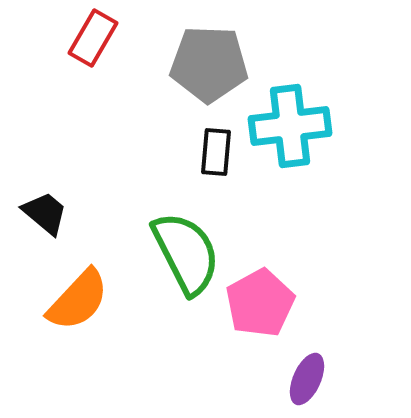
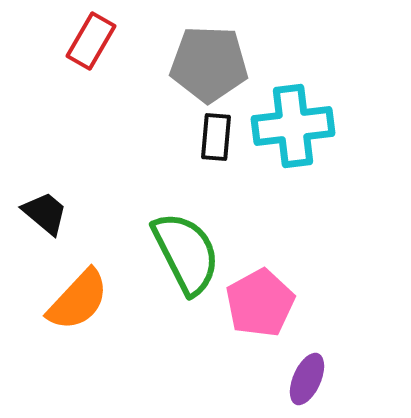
red rectangle: moved 2 px left, 3 px down
cyan cross: moved 3 px right
black rectangle: moved 15 px up
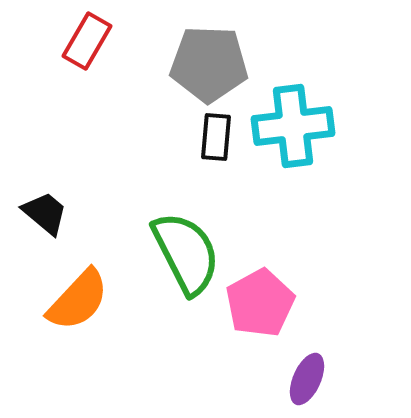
red rectangle: moved 4 px left
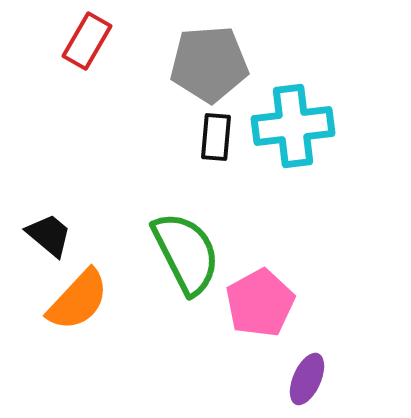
gray pentagon: rotated 6 degrees counterclockwise
black trapezoid: moved 4 px right, 22 px down
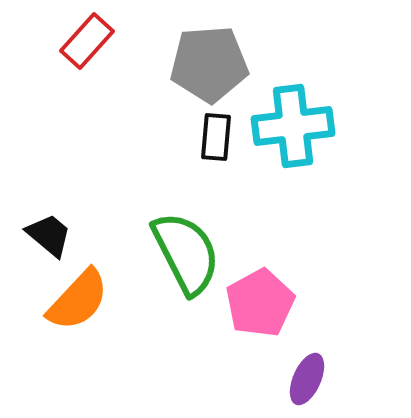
red rectangle: rotated 12 degrees clockwise
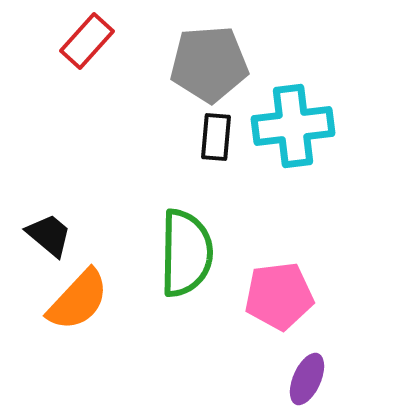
green semicircle: rotated 28 degrees clockwise
pink pentagon: moved 19 px right, 7 px up; rotated 22 degrees clockwise
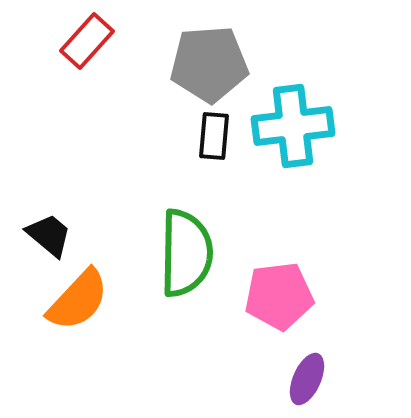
black rectangle: moved 2 px left, 1 px up
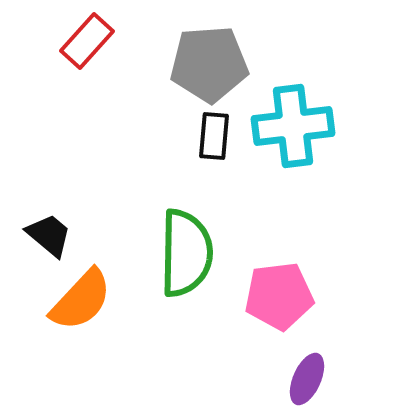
orange semicircle: moved 3 px right
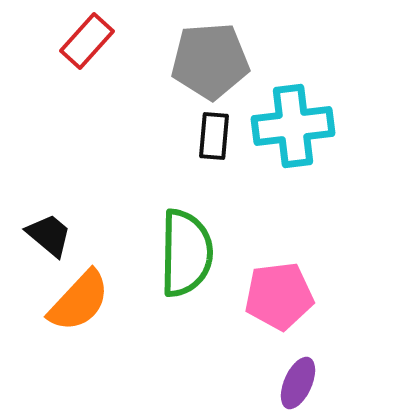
gray pentagon: moved 1 px right, 3 px up
orange semicircle: moved 2 px left, 1 px down
purple ellipse: moved 9 px left, 4 px down
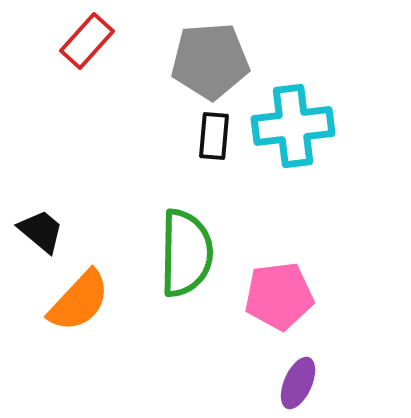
black trapezoid: moved 8 px left, 4 px up
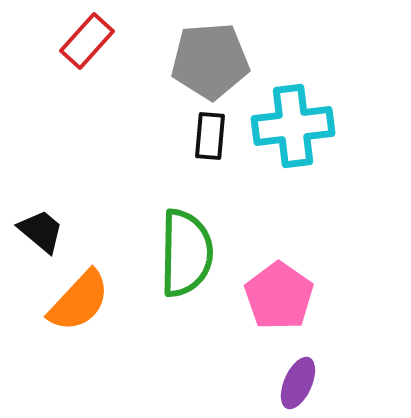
black rectangle: moved 4 px left
pink pentagon: rotated 30 degrees counterclockwise
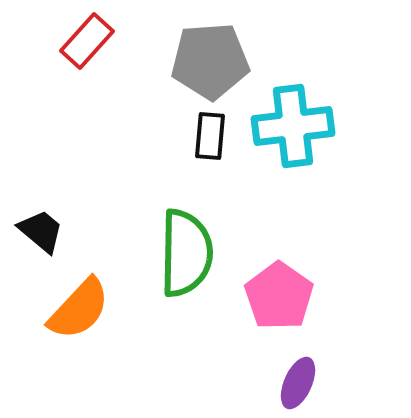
orange semicircle: moved 8 px down
